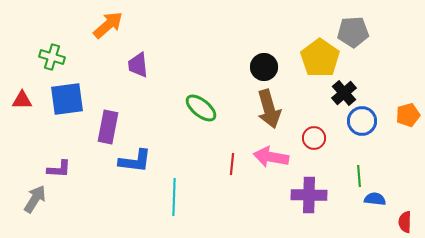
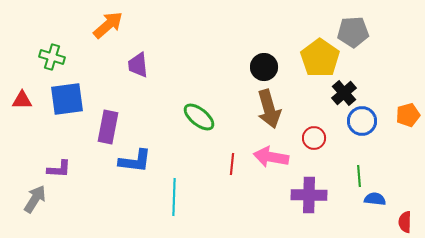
green ellipse: moved 2 px left, 9 px down
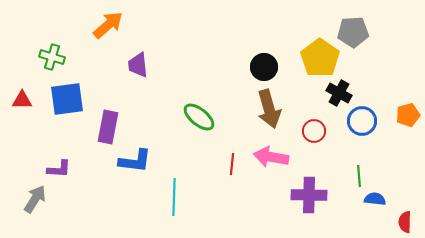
black cross: moved 5 px left; rotated 20 degrees counterclockwise
red circle: moved 7 px up
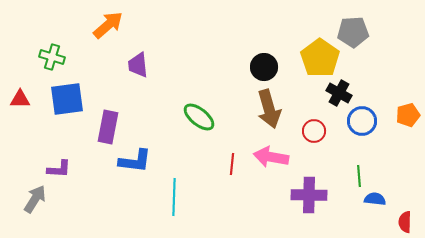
red triangle: moved 2 px left, 1 px up
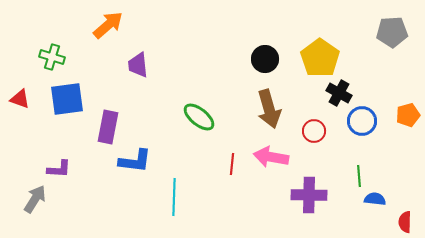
gray pentagon: moved 39 px right
black circle: moved 1 px right, 8 px up
red triangle: rotated 20 degrees clockwise
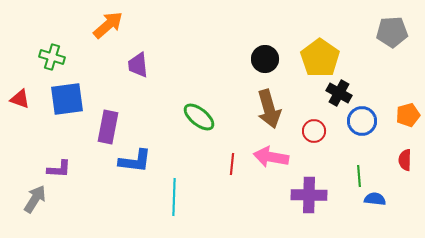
red semicircle: moved 62 px up
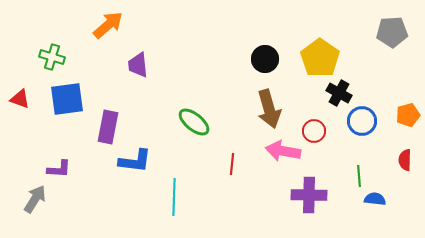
green ellipse: moved 5 px left, 5 px down
pink arrow: moved 12 px right, 6 px up
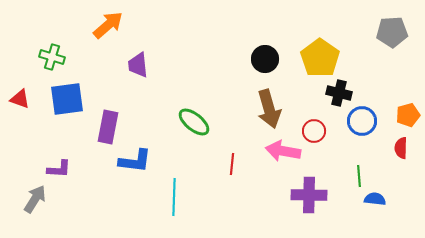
black cross: rotated 15 degrees counterclockwise
red semicircle: moved 4 px left, 12 px up
